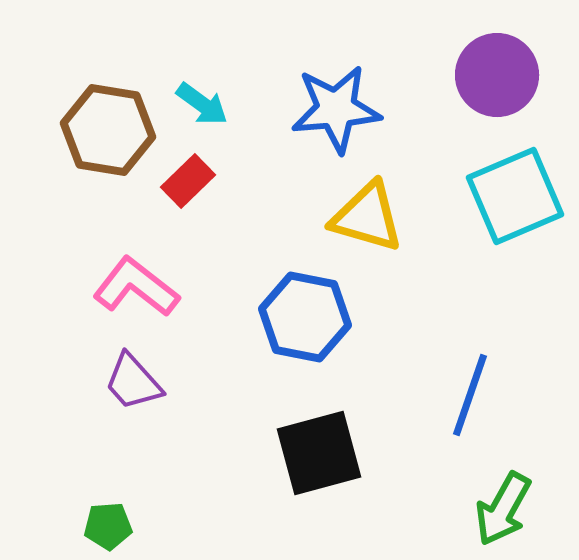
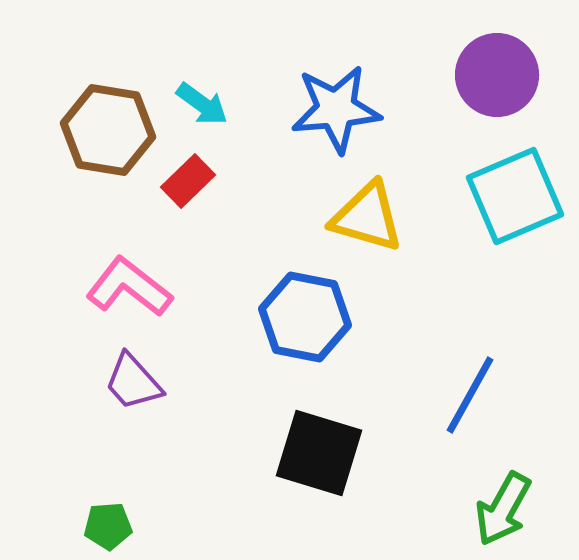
pink L-shape: moved 7 px left
blue line: rotated 10 degrees clockwise
black square: rotated 32 degrees clockwise
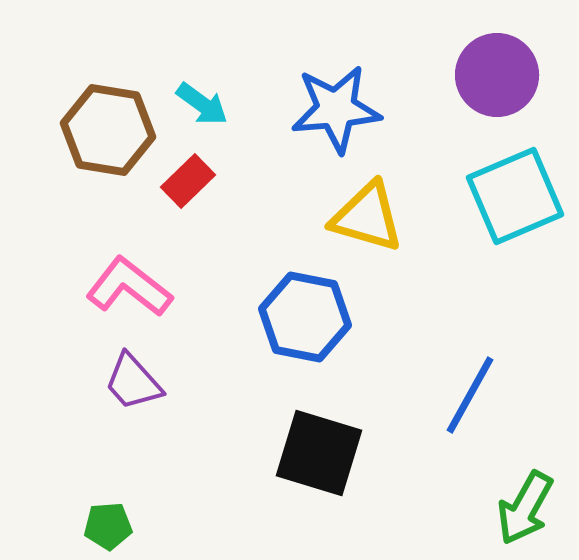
green arrow: moved 22 px right, 1 px up
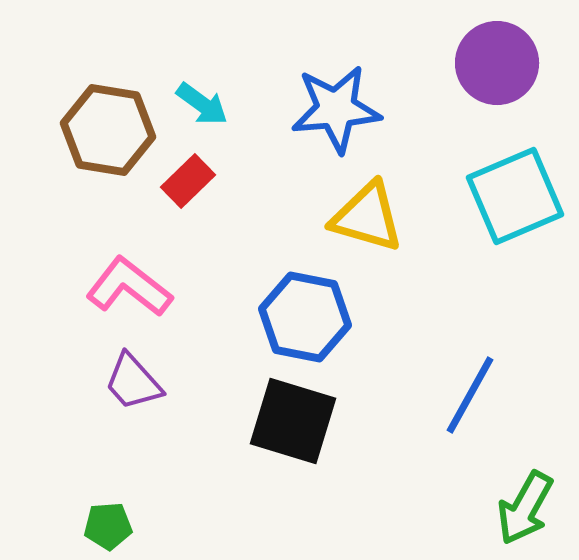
purple circle: moved 12 px up
black square: moved 26 px left, 32 px up
